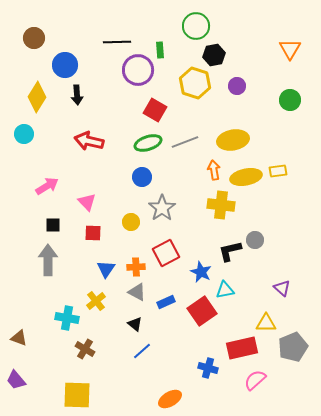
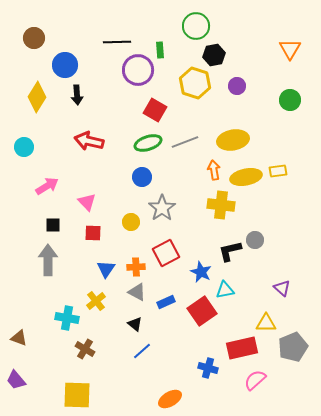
cyan circle at (24, 134): moved 13 px down
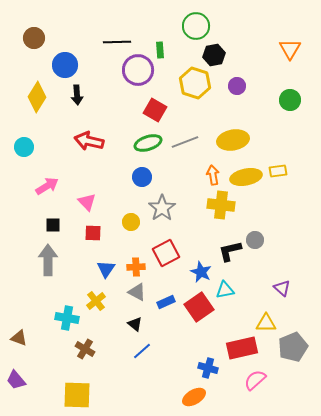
orange arrow at (214, 170): moved 1 px left, 5 px down
red square at (202, 311): moved 3 px left, 4 px up
orange ellipse at (170, 399): moved 24 px right, 2 px up
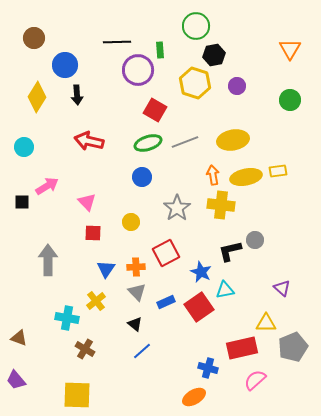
gray star at (162, 208): moved 15 px right
black square at (53, 225): moved 31 px left, 23 px up
gray triangle at (137, 292): rotated 18 degrees clockwise
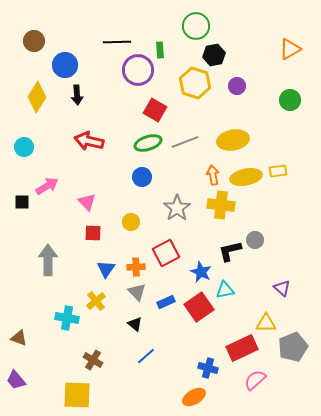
brown circle at (34, 38): moved 3 px down
orange triangle at (290, 49): rotated 30 degrees clockwise
red rectangle at (242, 348): rotated 12 degrees counterclockwise
brown cross at (85, 349): moved 8 px right, 11 px down
blue line at (142, 351): moved 4 px right, 5 px down
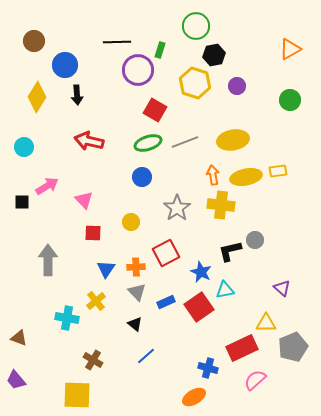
green rectangle at (160, 50): rotated 21 degrees clockwise
pink triangle at (87, 202): moved 3 px left, 2 px up
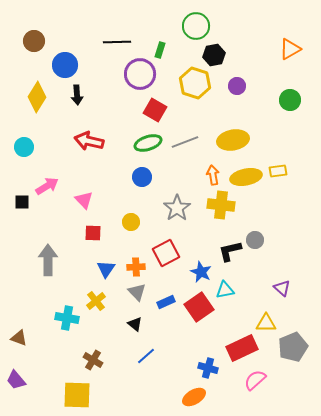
purple circle at (138, 70): moved 2 px right, 4 px down
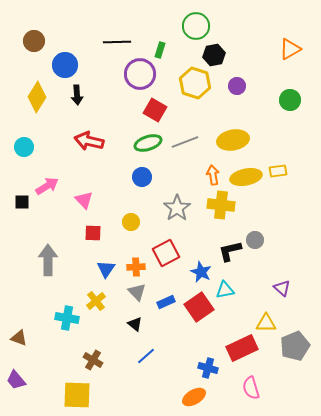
gray pentagon at (293, 347): moved 2 px right, 1 px up
pink semicircle at (255, 380): moved 4 px left, 8 px down; rotated 65 degrees counterclockwise
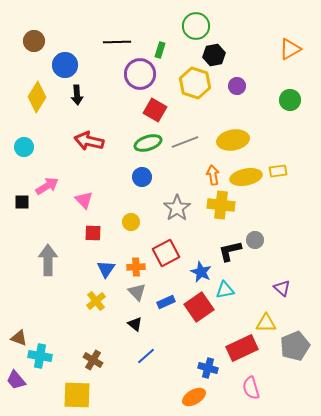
cyan cross at (67, 318): moved 27 px left, 38 px down
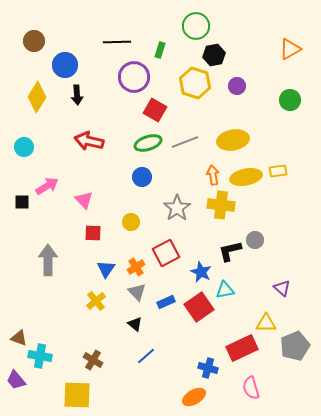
purple circle at (140, 74): moved 6 px left, 3 px down
orange cross at (136, 267): rotated 30 degrees counterclockwise
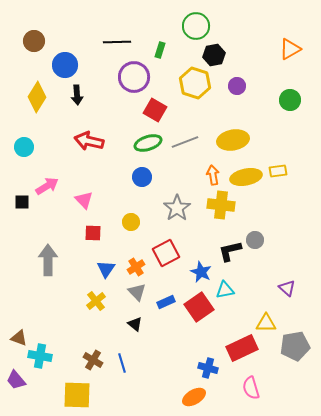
purple triangle at (282, 288): moved 5 px right
gray pentagon at (295, 346): rotated 12 degrees clockwise
blue line at (146, 356): moved 24 px left, 7 px down; rotated 66 degrees counterclockwise
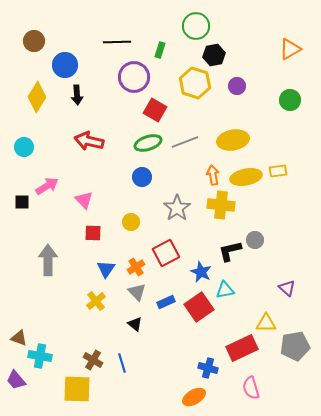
yellow square at (77, 395): moved 6 px up
